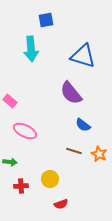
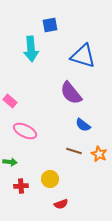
blue square: moved 4 px right, 5 px down
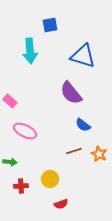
cyan arrow: moved 1 px left, 2 px down
brown line: rotated 35 degrees counterclockwise
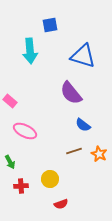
green arrow: rotated 56 degrees clockwise
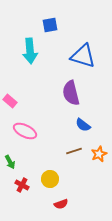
purple semicircle: rotated 25 degrees clockwise
orange star: rotated 21 degrees clockwise
red cross: moved 1 px right, 1 px up; rotated 32 degrees clockwise
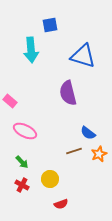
cyan arrow: moved 1 px right, 1 px up
purple semicircle: moved 3 px left
blue semicircle: moved 5 px right, 8 px down
green arrow: moved 12 px right; rotated 16 degrees counterclockwise
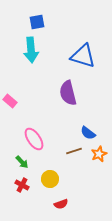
blue square: moved 13 px left, 3 px up
pink ellipse: moved 9 px right, 8 px down; rotated 30 degrees clockwise
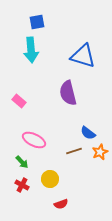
pink rectangle: moved 9 px right
pink ellipse: moved 1 px down; rotated 30 degrees counterclockwise
orange star: moved 1 px right, 2 px up
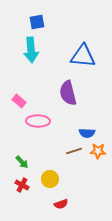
blue triangle: rotated 12 degrees counterclockwise
blue semicircle: moved 1 px left; rotated 35 degrees counterclockwise
pink ellipse: moved 4 px right, 19 px up; rotated 25 degrees counterclockwise
orange star: moved 2 px left, 1 px up; rotated 28 degrees clockwise
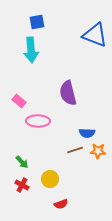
blue triangle: moved 12 px right, 21 px up; rotated 16 degrees clockwise
brown line: moved 1 px right, 1 px up
